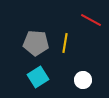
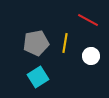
red line: moved 3 px left
gray pentagon: rotated 15 degrees counterclockwise
white circle: moved 8 px right, 24 px up
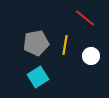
red line: moved 3 px left, 2 px up; rotated 10 degrees clockwise
yellow line: moved 2 px down
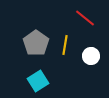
gray pentagon: rotated 25 degrees counterclockwise
cyan square: moved 4 px down
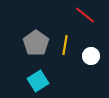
red line: moved 3 px up
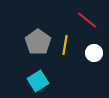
red line: moved 2 px right, 5 px down
gray pentagon: moved 2 px right, 1 px up
white circle: moved 3 px right, 3 px up
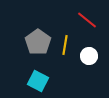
white circle: moved 5 px left, 3 px down
cyan square: rotated 30 degrees counterclockwise
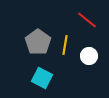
cyan square: moved 4 px right, 3 px up
